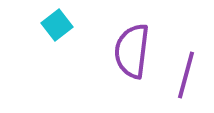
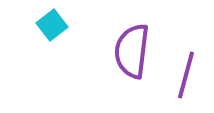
cyan square: moved 5 px left
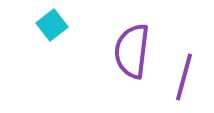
purple line: moved 2 px left, 2 px down
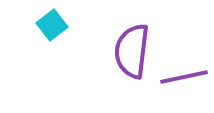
purple line: rotated 63 degrees clockwise
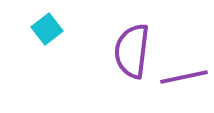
cyan square: moved 5 px left, 4 px down
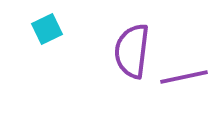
cyan square: rotated 12 degrees clockwise
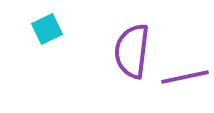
purple line: moved 1 px right
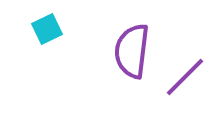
purple line: rotated 33 degrees counterclockwise
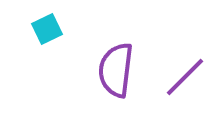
purple semicircle: moved 16 px left, 19 px down
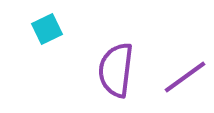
purple line: rotated 9 degrees clockwise
